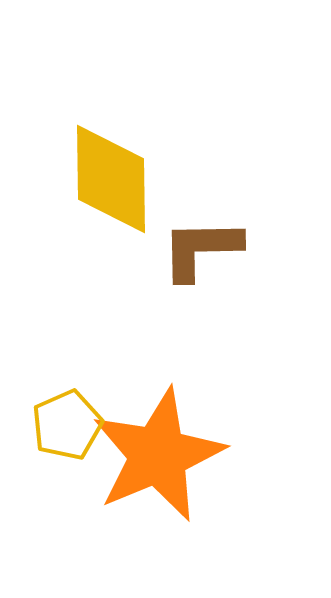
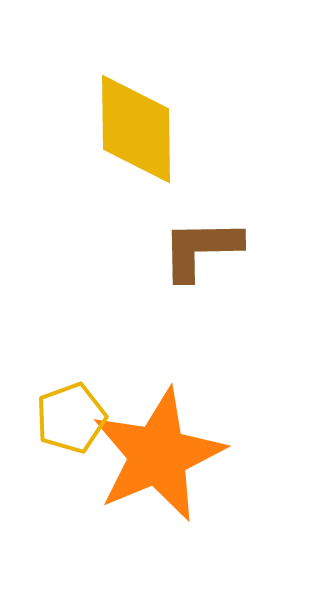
yellow diamond: moved 25 px right, 50 px up
yellow pentagon: moved 4 px right, 7 px up; rotated 4 degrees clockwise
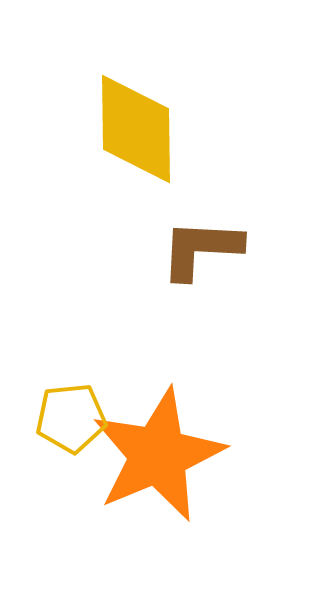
brown L-shape: rotated 4 degrees clockwise
yellow pentagon: rotated 14 degrees clockwise
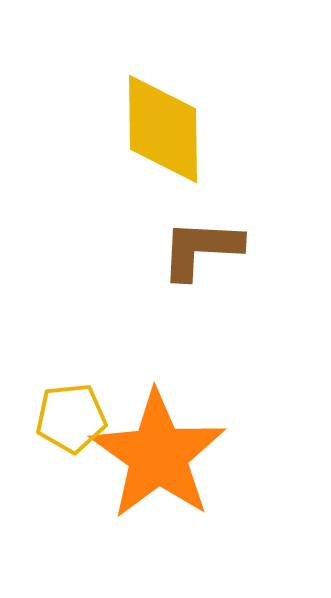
yellow diamond: moved 27 px right
orange star: rotated 14 degrees counterclockwise
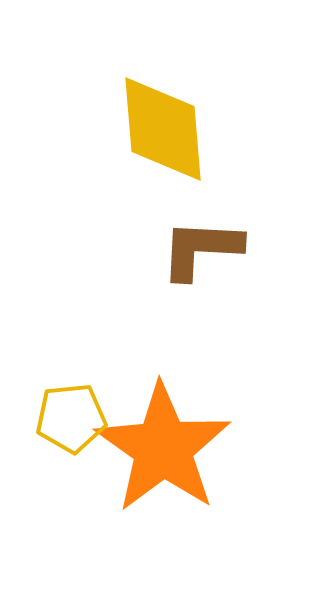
yellow diamond: rotated 4 degrees counterclockwise
orange star: moved 5 px right, 7 px up
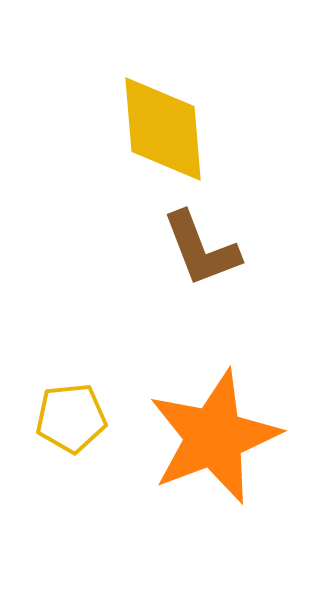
brown L-shape: rotated 114 degrees counterclockwise
orange star: moved 51 px right, 11 px up; rotated 16 degrees clockwise
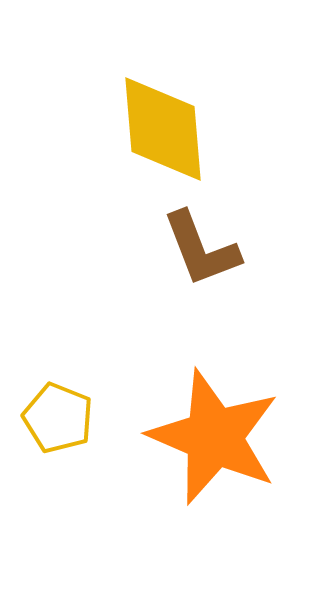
yellow pentagon: moved 13 px left; rotated 28 degrees clockwise
orange star: rotated 28 degrees counterclockwise
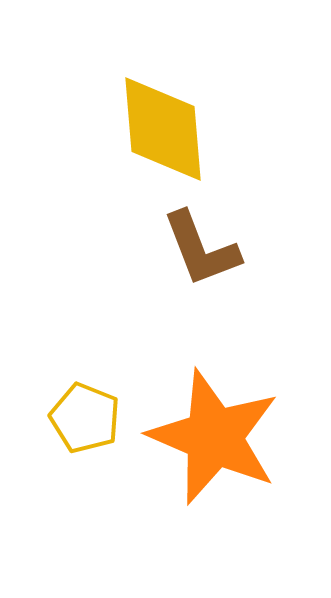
yellow pentagon: moved 27 px right
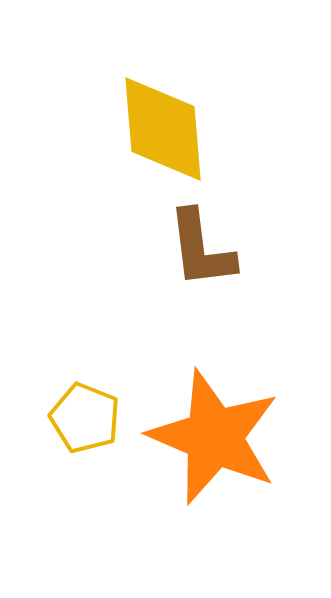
brown L-shape: rotated 14 degrees clockwise
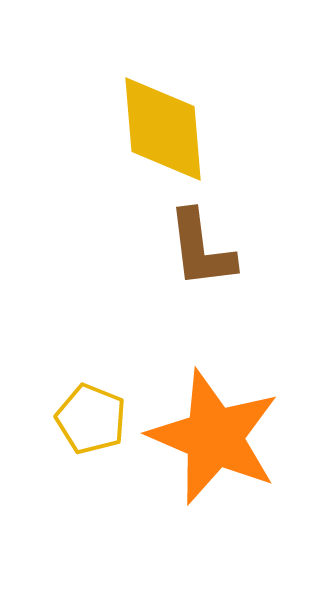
yellow pentagon: moved 6 px right, 1 px down
